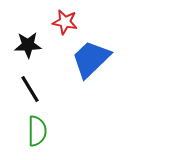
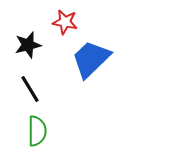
black star: rotated 12 degrees counterclockwise
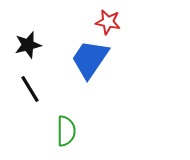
red star: moved 43 px right
blue trapezoid: moved 1 px left; rotated 12 degrees counterclockwise
green semicircle: moved 29 px right
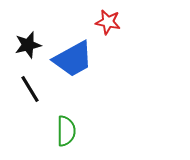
blue trapezoid: moved 17 px left; rotated 153 degrees counterclockwise
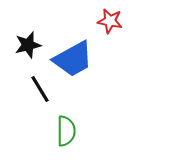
red star: moved 2 px right, 1 px up
black line: moved 10 px right
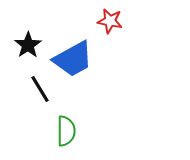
black star: rotated 20 degrees counterclockwise
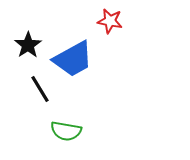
green semicircle: rotated 100 degrees clockwise
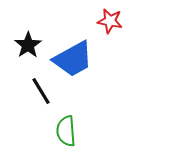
black line: moved 1 px right, 2 px down
green semicircle: rotated 76 degrees clockwise
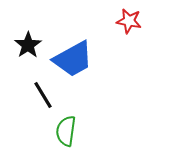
red star: moved 19 px right
black line: moved 2 px right, 4 px down
green semicircle: rotated 12 degrees clockwise
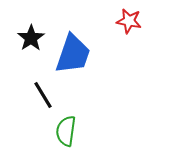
black star: moved 3 px right, 7 px up
blue trapezoid: moved 5 px up; rotated 42 degrees counterclockwise
